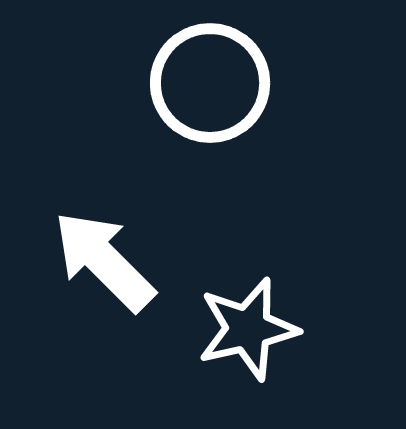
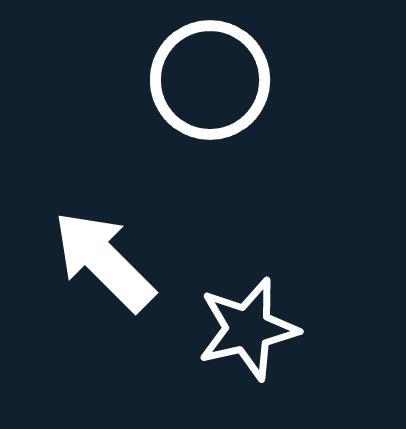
white circle: moved 3 px up
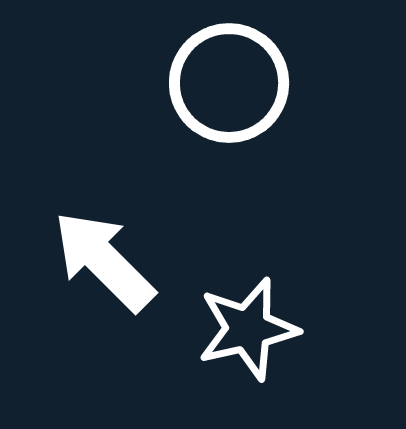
white circle: moved 19 px right, 3 px down
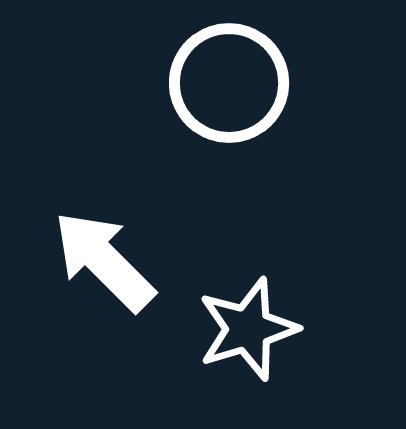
white star: rotated 4 degrees counterclockwise
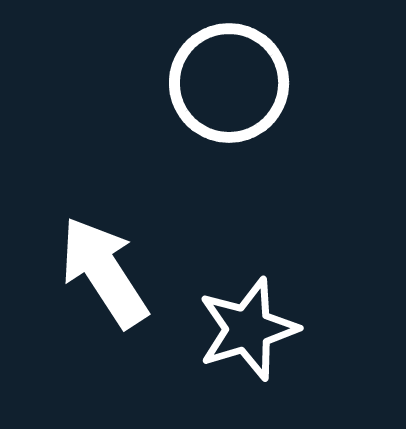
white arrow: moved 11 px down; rotated 12 degrees clockwise
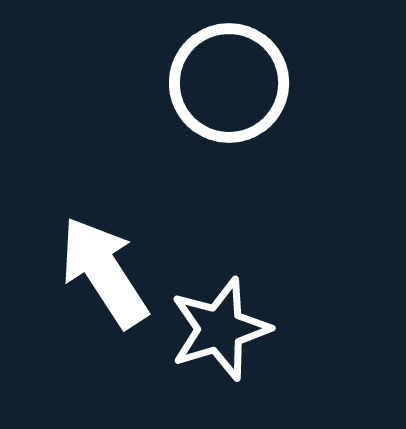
white star: moved 28 px left
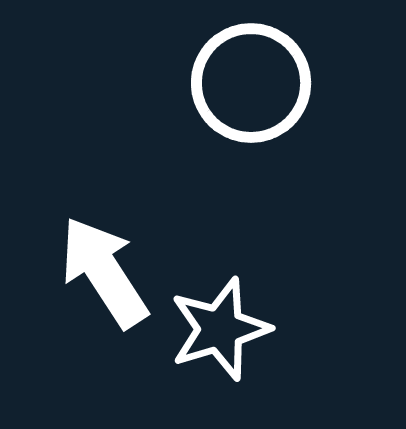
white circle: moved 22 px right
